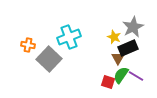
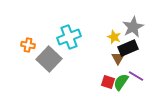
green semicircle: moved 7 px down
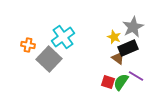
cyan cross: moved 6 px left; rotated 15 degrees counterclockwise
brown triangle: rotated 24 degrees counterclockwise
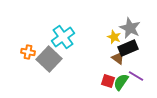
gray star: moved 3 px left, 1 px down; rotated 20 degrees counterclockwise
orange cross: moved 7 px down
red square: moved 1 px up
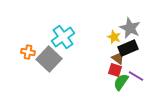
red square: moved 7 px right, 11 px up
